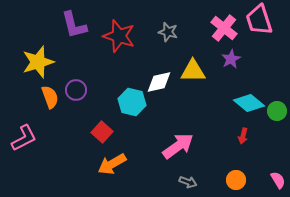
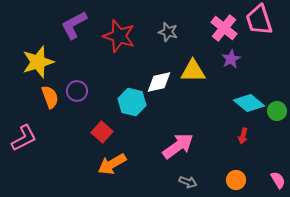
purple L-shape: rotated 76 degrees clockwise
purple circle: moved 1 px right, 1 px down
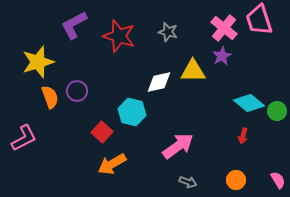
purple star: moved 9 px left, 3 px up
cyan hexagon: moved 10 px down
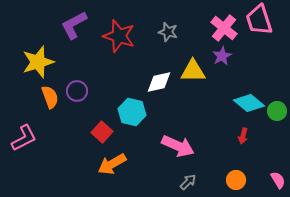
pink arrow: rotated 60 degrees clockwise
gray arrow: rotated 66 degrees counterclockwise
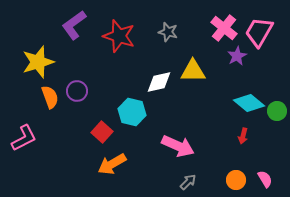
pink trapezoid: moved 12 px down; rotated 48 degrees clockwise
purple L-shape: rotated 8 degrees counterclockwise
purple star: moved 15 px right
pink semicircle: moved 13 px left, 1 px up
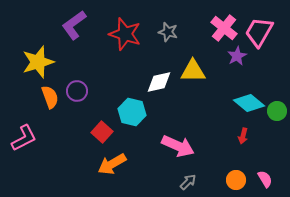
red star: moved 6 px right, 2 px up
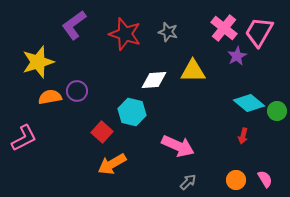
white diamond: moved 5 px left, 2 px up; rotated 8 degrees clockwise
orange semicircle: rotated 80 degrees counterclockwise
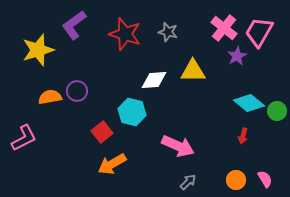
yellow star: moved 12 px up
red square: rotated 10 degrees clockwise
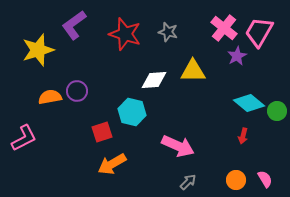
red square: rotated 20 degrees clockwise
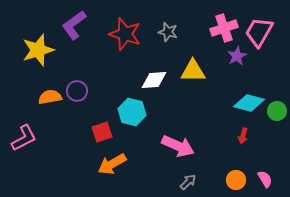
pink cross: rotated 32 degrees clockwise
cyan diamond: rotated 24 degrees counterclockwise
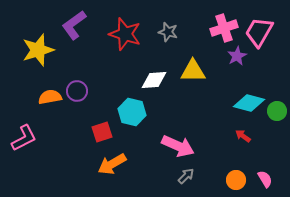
red arrow: rotated 112 degrees clockwise
gray arrow: moved 2 px left, 6 px up
